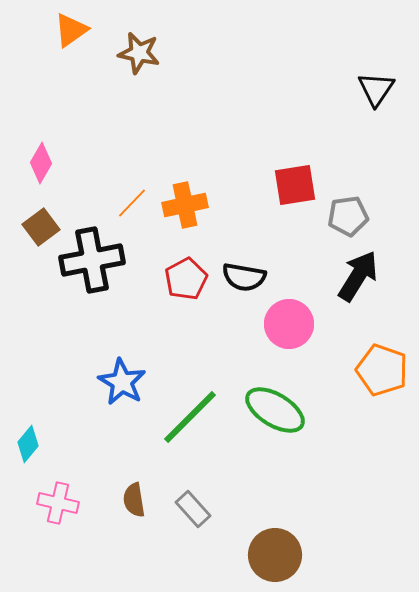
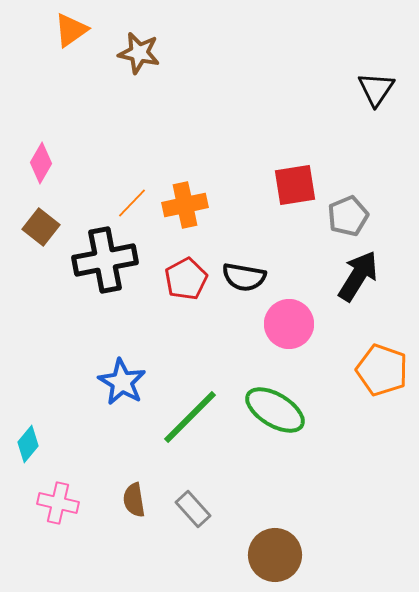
gray pentagon: rotated 15 degrees counterclockwise
brown square: rotated 15 degrees counterclockwise
black cross: moved 13 px right
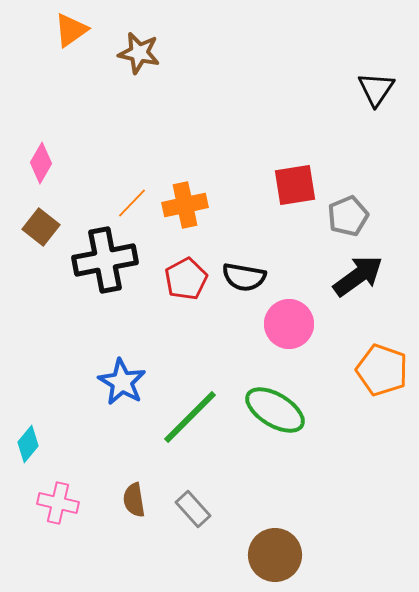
black arrow: rotated 22 degrees clockwise
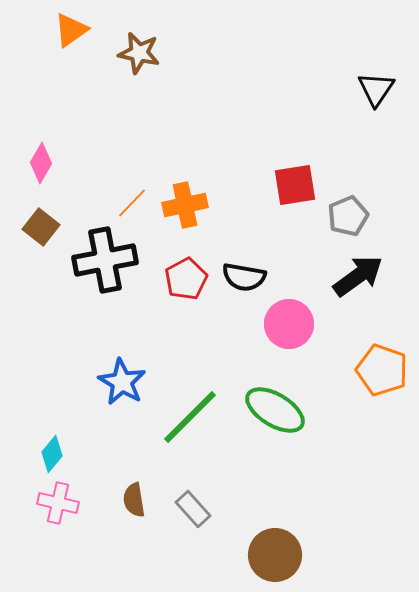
cyan diamond: moved 24 px right, 10 px down
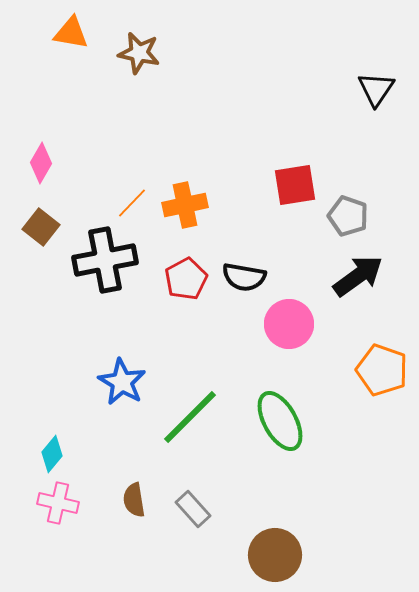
orange triangle: moved 3 px down; rotated 45 degrees clockwise
gray pentagon: rotated 30 degrees counterclockwise
green ellipse: moved 5 px right, 11 px down; rotated 30 degrees clockwise
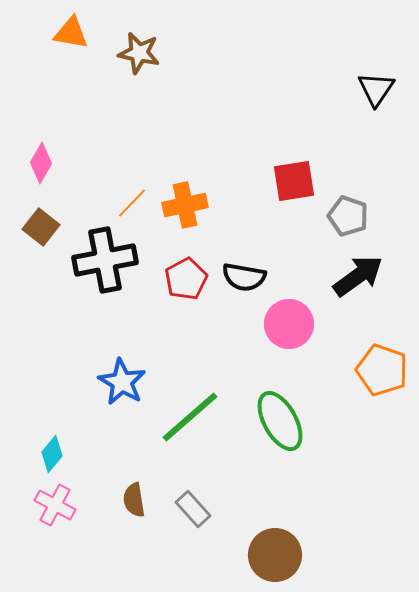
red square: moved 1 px left, 4 px up
green line: rotated 4 degrees clockwise
pink cross: moved 3 px left, 2 px down; rotated 15 degrees clockwise
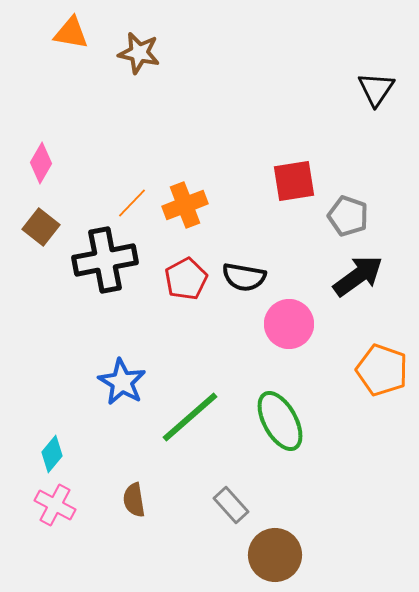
orange cross: rotated 9 degrees counterclockwise
gray rectangle: moved 38 px right, 4 px up
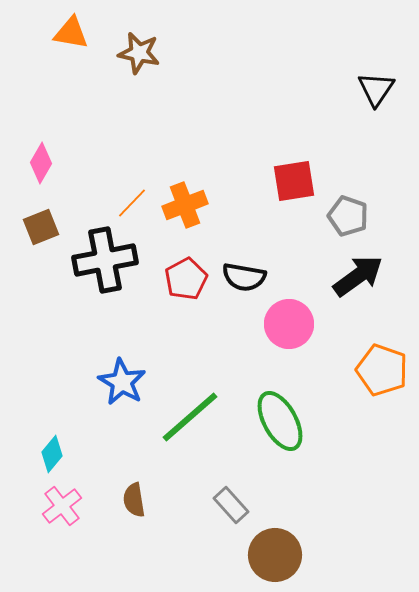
brown square: rotated 30 degrees clockwise
pink cross: moved 7 px right, 1 px down; rotated 24 degrees clockwise
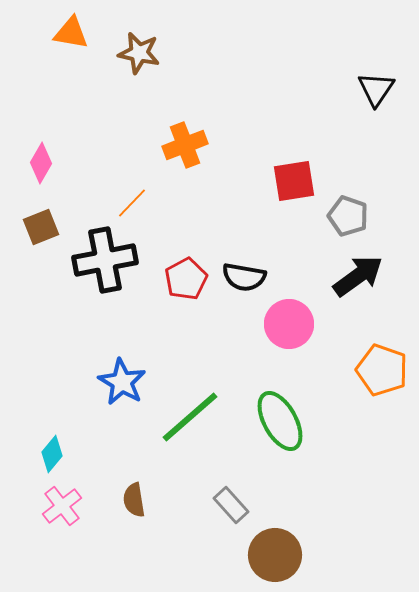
orange cross: moved 60 px up
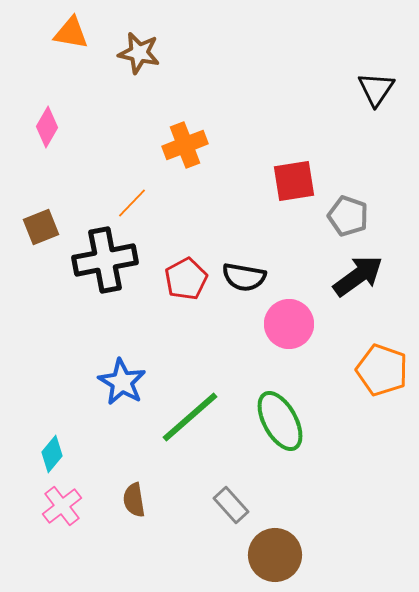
pink diamond: moved 6 px right, 36 px up
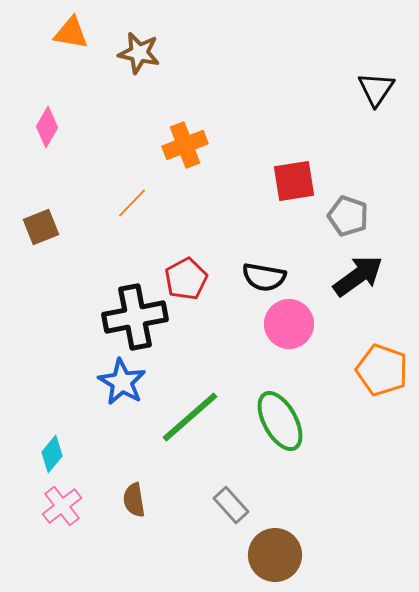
black cross: moved 30 px right, 57 px down
black semicircle: moved 20 px right
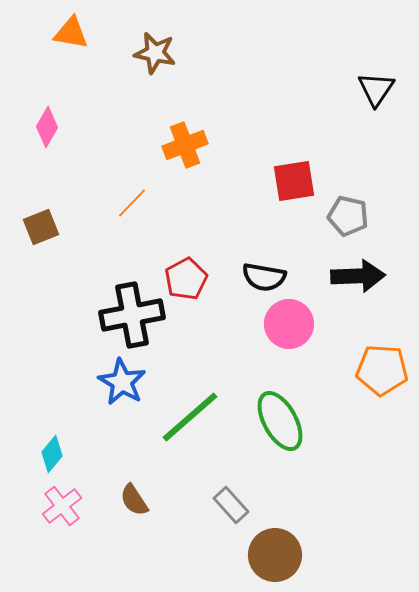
brown star: moved 16 px right
gray pentagon: rotated 6 degrees counterclockwise
black arrow: rotated 34 degrees clockwise
black cross: moved 3 px left, 2 px up
orange pentagon: rotated 15 degrees counterclockwise
brown semicircle: rotated 24 degrees counterclockwise
